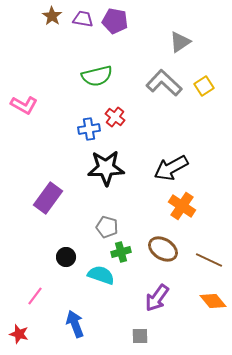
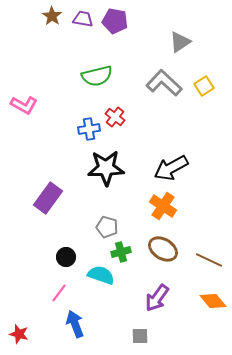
orange cross: moved 19 px left
pink line: moved 24 px right, 3 px up
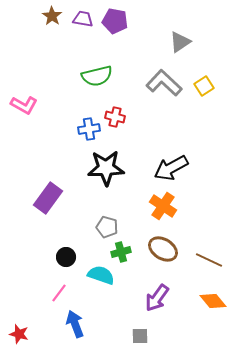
red cross: rotated 24 degrees counterclockwise
